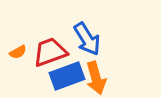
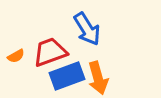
blue arrow: moved 10 px up
orange semicircle: moved 2 px left, 4 px down
orange arrow: moved 2 px right
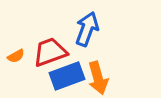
blue arrow: rotated 128 degrees counterclockwise
